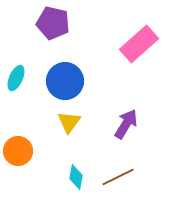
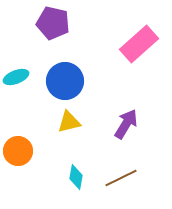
cyan ellipse: moved 1 px up; rotated 45 degrees clockwise
yellow triangle: rotated 40 degrees clockwise
brown line: moved 3 px right, 1 px down
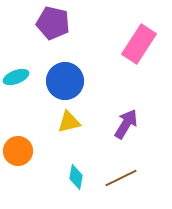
pink rectangle: rotated 15 degrees counterclockwise
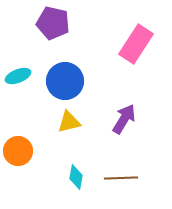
pink rectangle: moved 3 px left
cyan ellipse: moved 2 px right, 1 px up
purple arrow: moved 2 px left, 5 px up
brown line: rotated 24 degrees clockwise
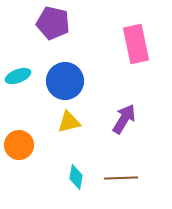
pink rectangle: rotated 45 degrees counterclockwise
orange circle: moved 1 px right, 6 px up
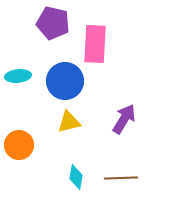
pink rectangle: moved 41 px left; rotated 15 degrees clockwise
cyan ellipse: rotated 15 degrees clockwise
